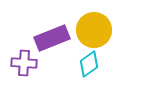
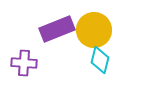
purple rectangle: moved 5 px right, 9 px up
cyan diamond: moved 11 px right, 4 px up; rotated 40 degrees counterclockwise
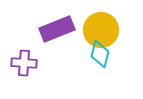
yellow circle: moved 7 px right
cyan diamond: moved 6 px up
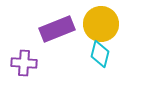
yellow circle: moved 6 px up
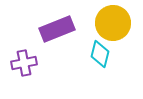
yellow circle: moved 12 px right, 1 px up
purple cross: rotated 15 degrees counterclockwise
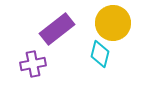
purple rectangle: rotated 16 degrees counterclockwise
purple cross: moved 9 px right, 1 px down
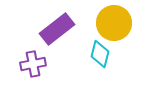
yellow circle: moved 1 px right
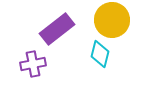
yellow circle: moved 2 px left, 3 px up
